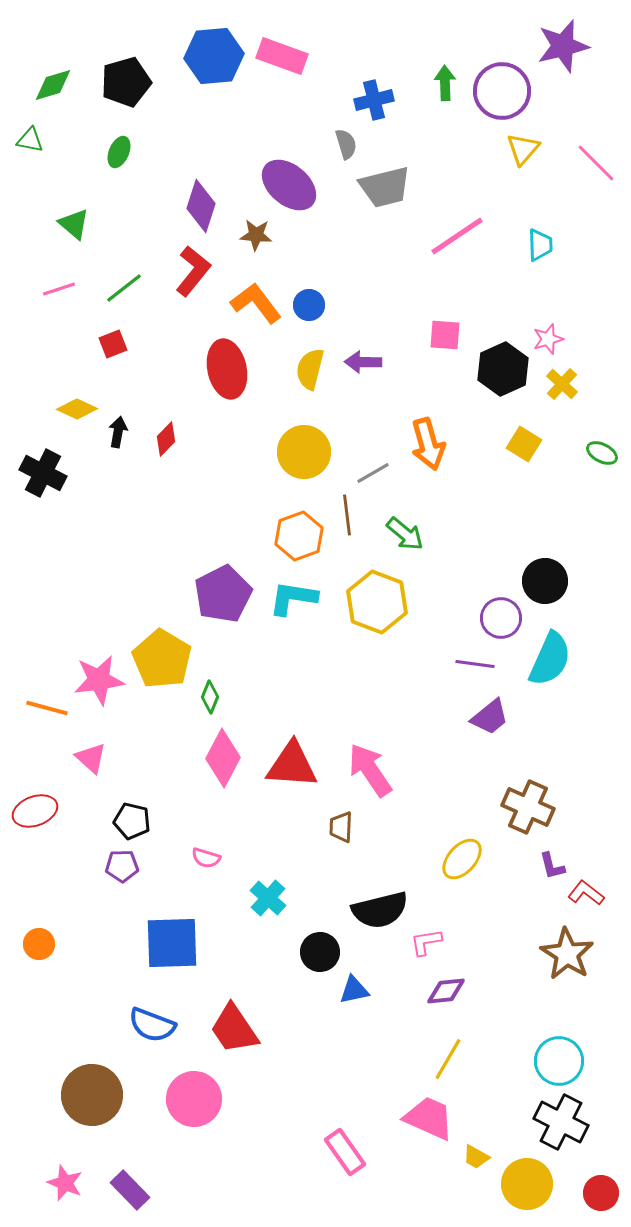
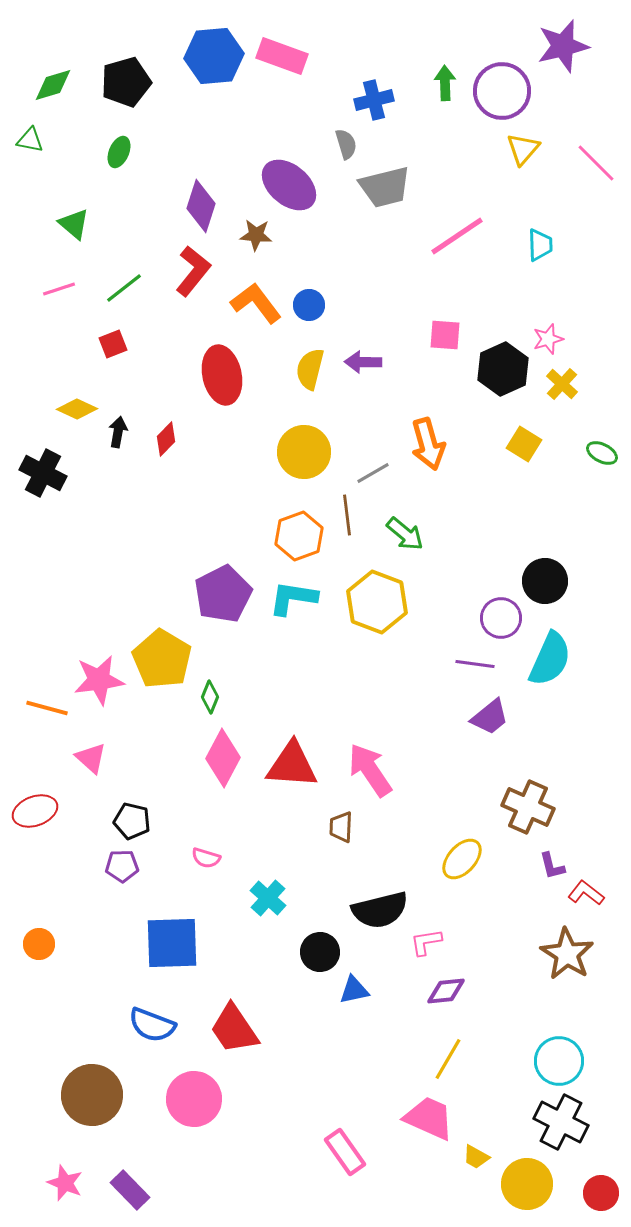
red ellipse at (227, 369): moved 5 px left, 6 px down
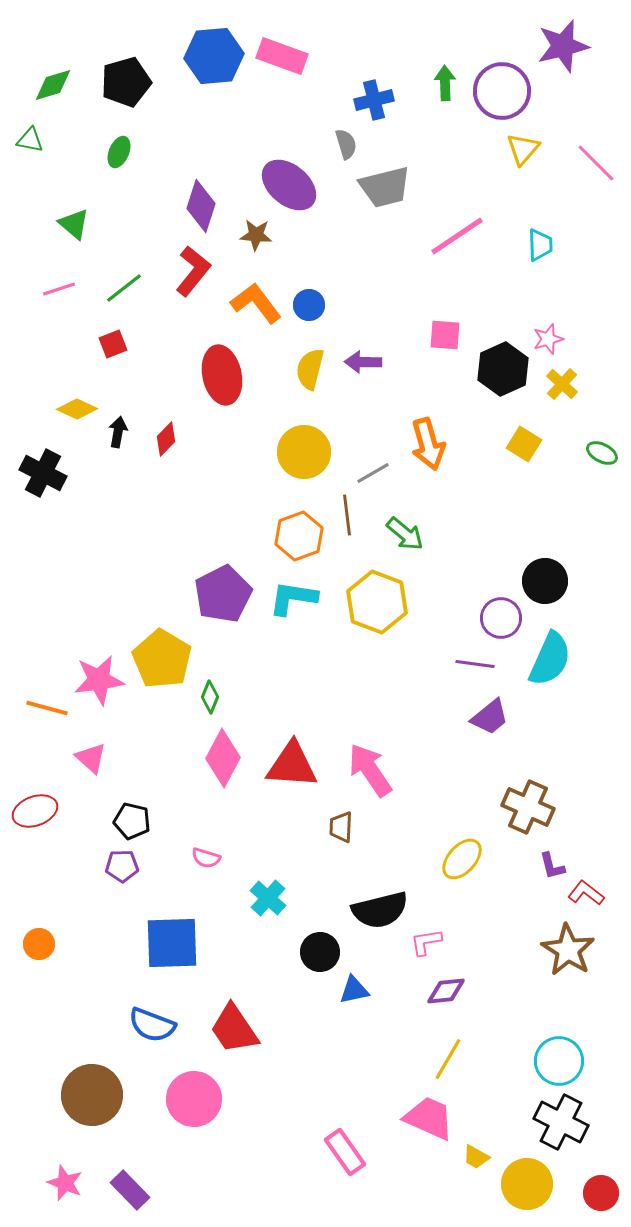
brown star at (567, 954): moved 1 px right, 4 px up
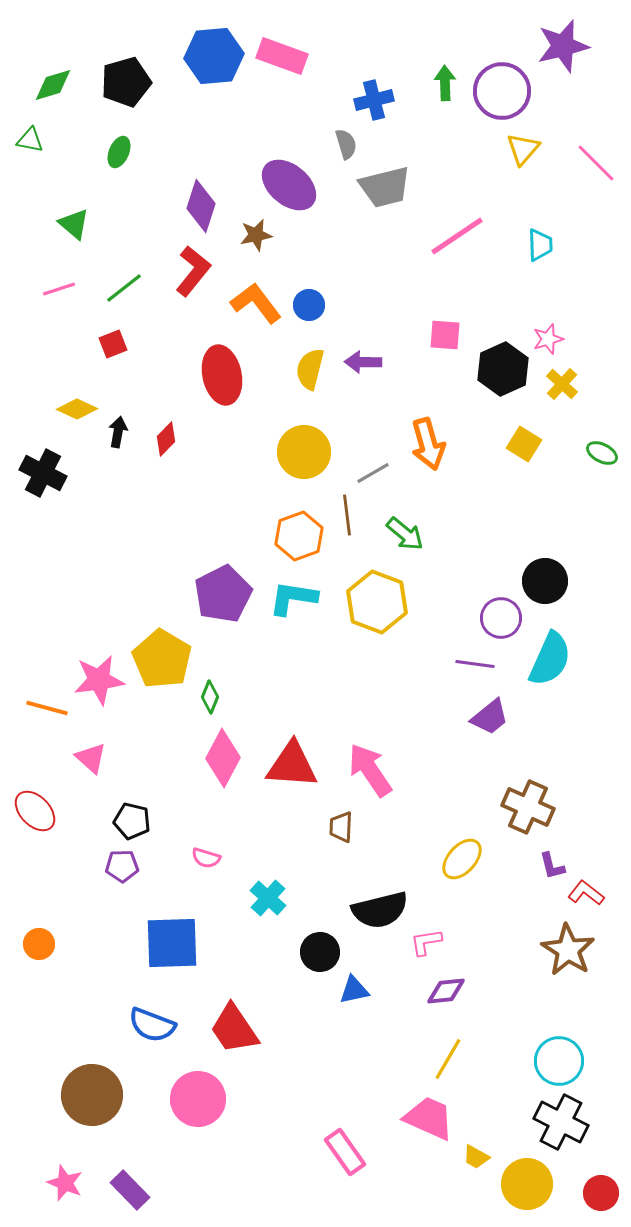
brown star at (256, 235): rotated 16 degrees counterclockwise
red ellipse at (35, 811): rotated 66 degrees clockwise
pink circle at (194, 1099): moved 4 px right
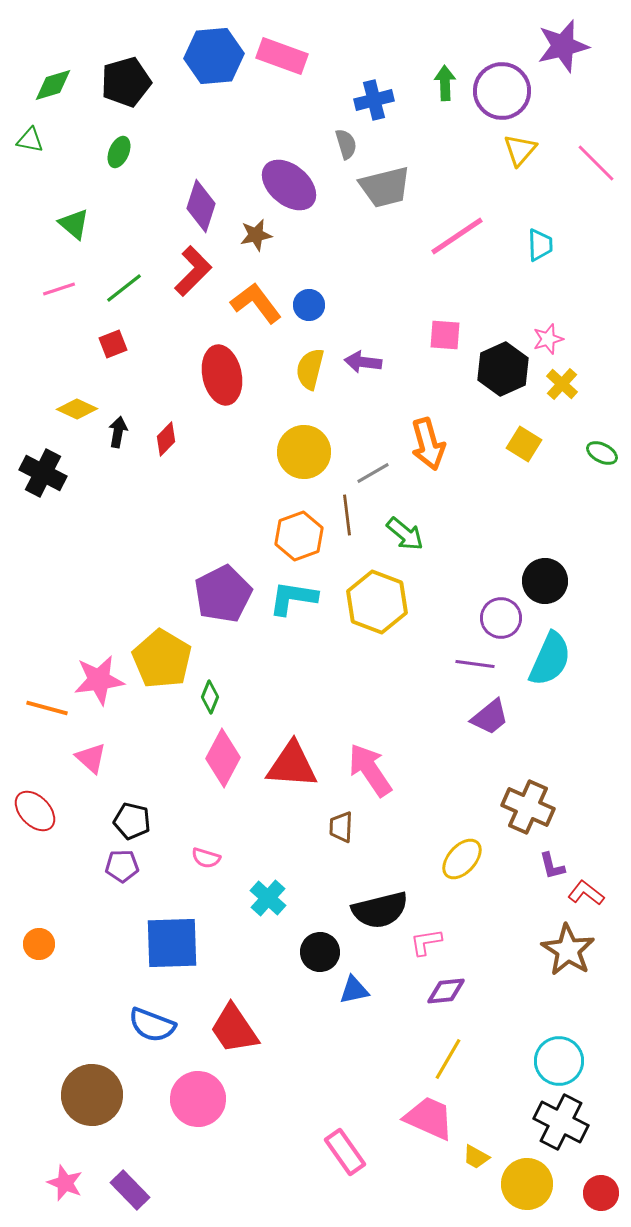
yellow triangle at (523, 149): moved 3 px left, 1 px down
red L-shape at (193, 271): rotated 6 degrees clockwise
purple arrow at (363, 362): rotated 6 degrees clockwise
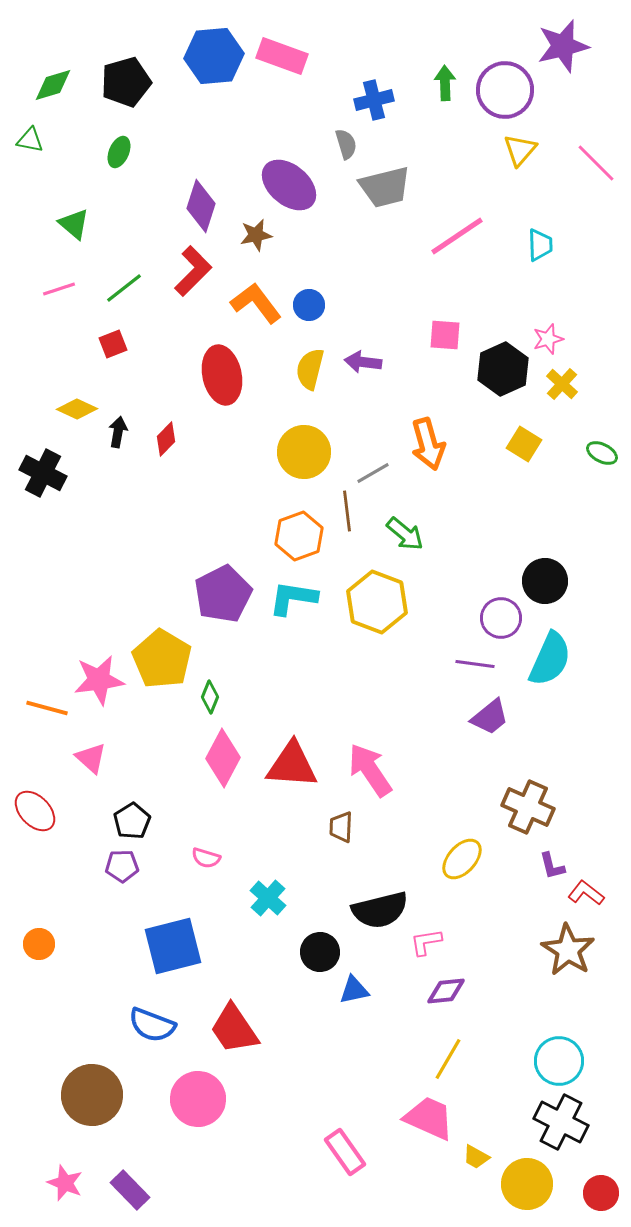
purple circle at (502, 91): moved 3 px right, 1 px up
brown line at (347, 515): moved 4 px up
black pentagon at (132, 821): rotated 27 degrees clockwise
blue square at (172, 943): moved 1 px right, 3 px down; rotated 12 degrees counterclockwise
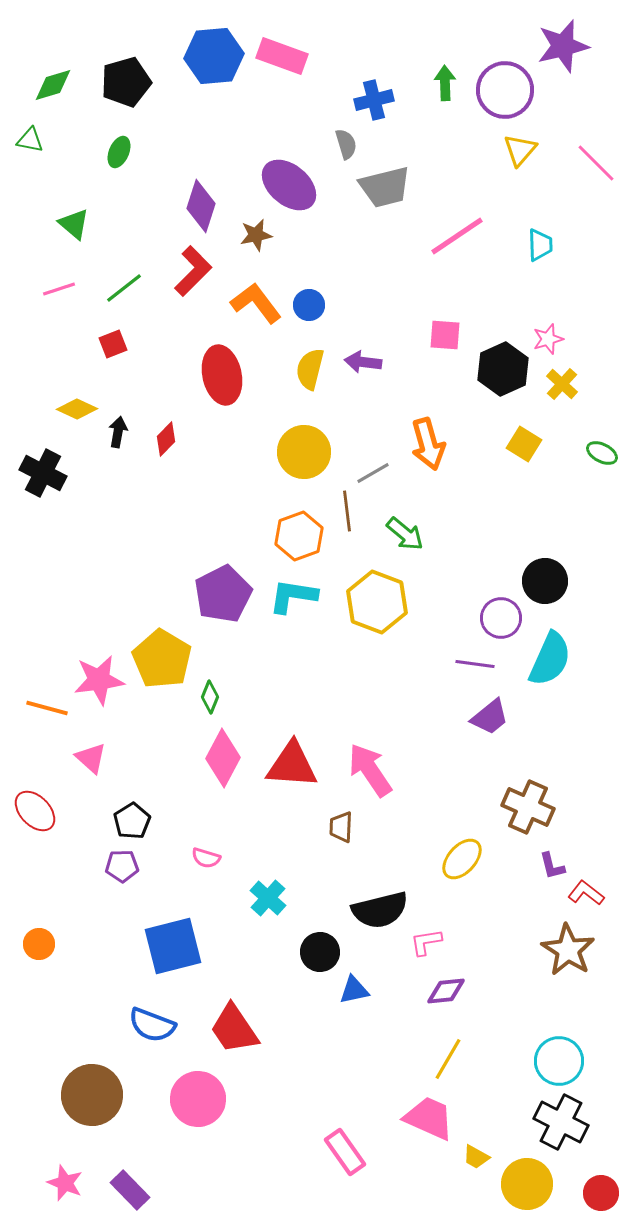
cyan L-shape at (293, 598): moved 2 px up
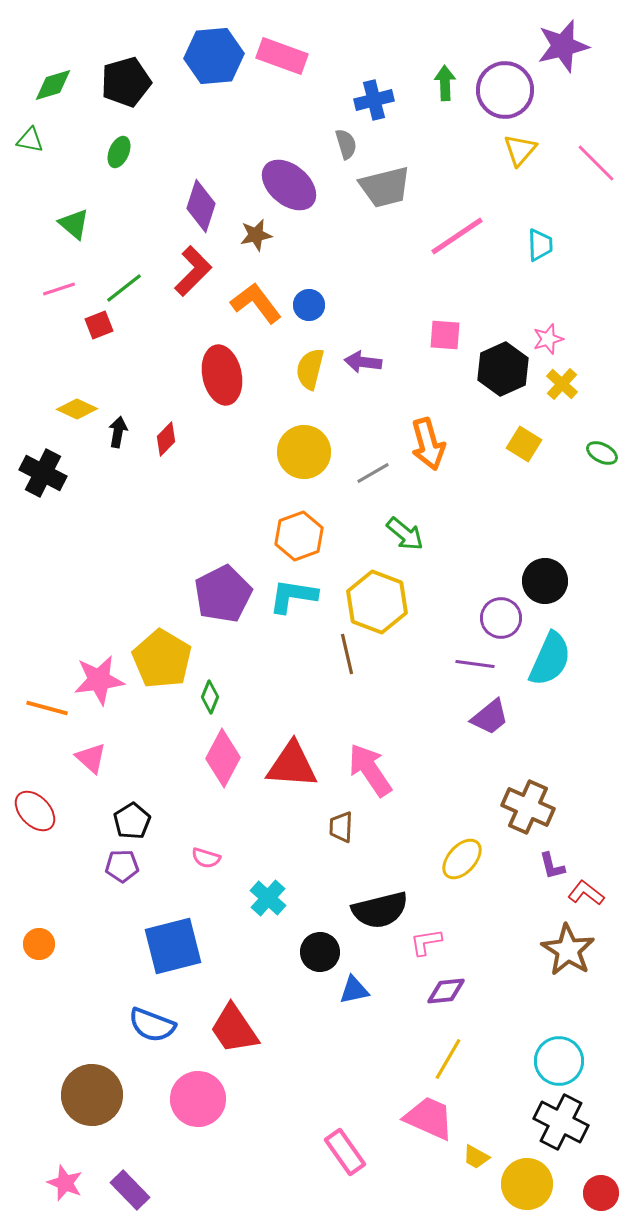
red square at (113, 344): moved 14 px left, 19 px up
brown line at (347, 511): moved 143 px down; rotated 6 degrees counterclockwise
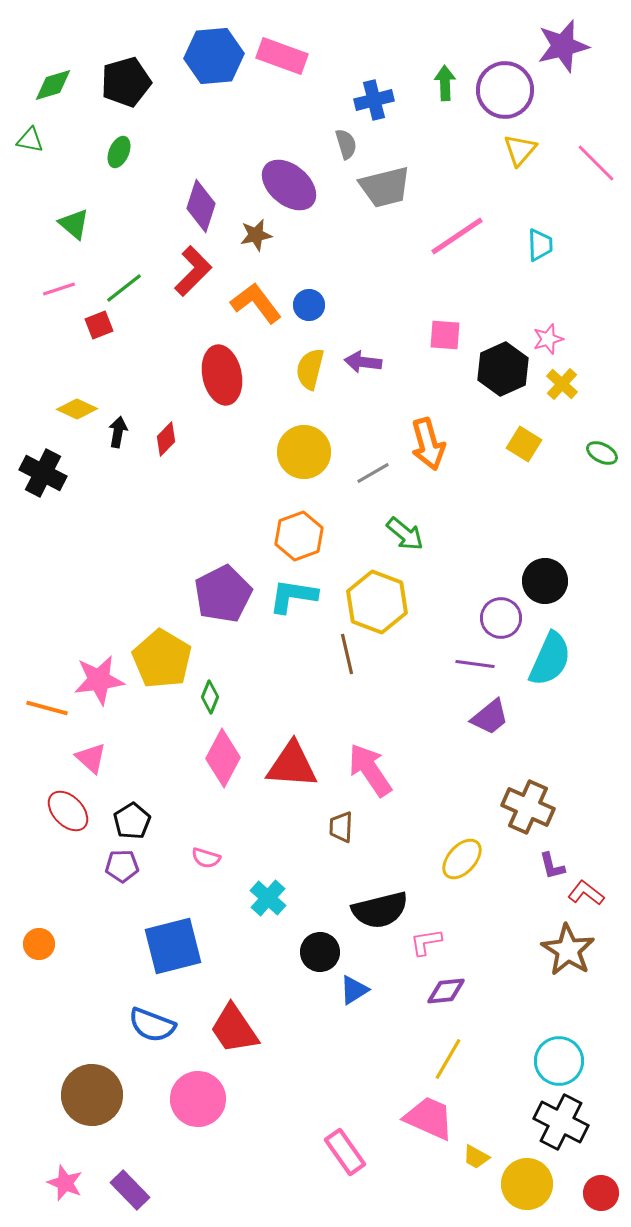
red ellipse at (35, 811): moved 33 px right
blue triangle at (354, 990): rotated 20 degrees counterclockwise
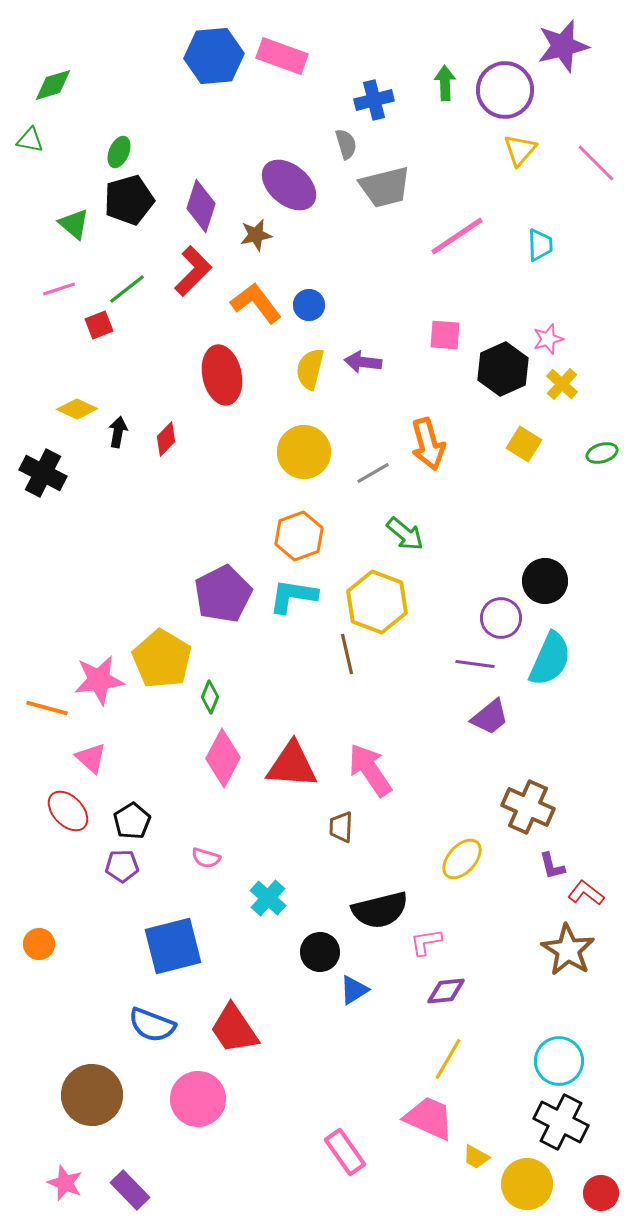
black pentagon at (126, 82): moved 3 px right, 118 px down
green line at (124, 288): moved 3 px right, 1 px down
green ellipse at (602, 453): rotated 44 degrees counterclockwise
